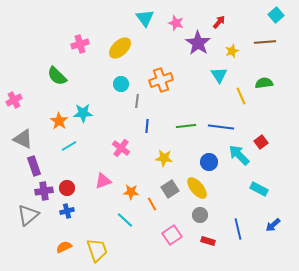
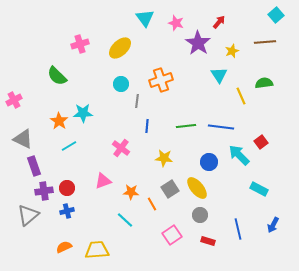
blue arrow at (273, 225): rotated 21 degrees counterclockwise
yellow trapezoid at (97, 250): rotated 75 degrees counterclockwise
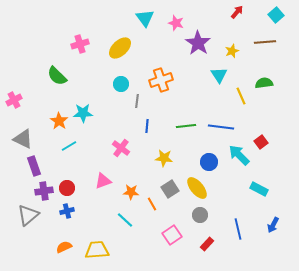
red arrow at (219, 22): moved 18 px right, 10 px up
red rectangle at (208, 241): moved 1 px left, 3 px down; rotated 64 degrees counterclockwise
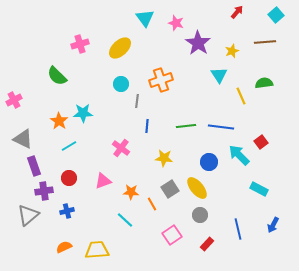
red circle at (67, 188): moved 2 px right, 10 px up
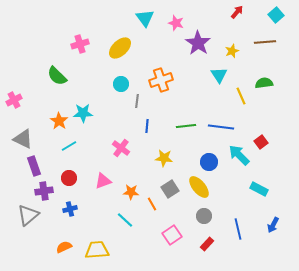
yellow ellipse at (197, 188): moved 2 px right, 1 px up
blue cross at (67, 211): moved 3 px right, 2 px up
gray circle at (200, 215): moved 4 px right, 1 px down
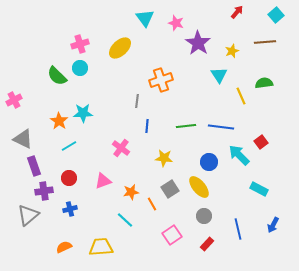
cyan circle at (121, 84): moved 41 px left, 16 px up
orange star at (131, 192): rotated 14 degrees counterclockwise
yellow trapezoid at (97, 250): moved 4 px right, 3 px up
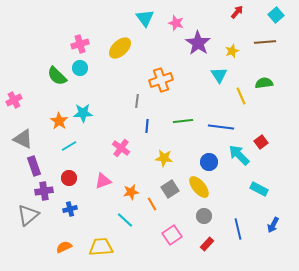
green line at (186, 126): moved 3 px left, 5 px up
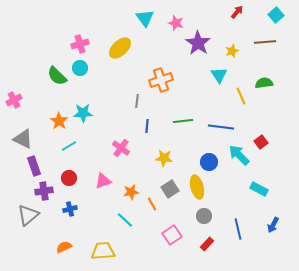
yellow ellipse at (199, 187): moved 2 px left; rotated 25 degrees clockwise
yellow trapezoid at (101, 247): moved 2 px right, 4 px down
